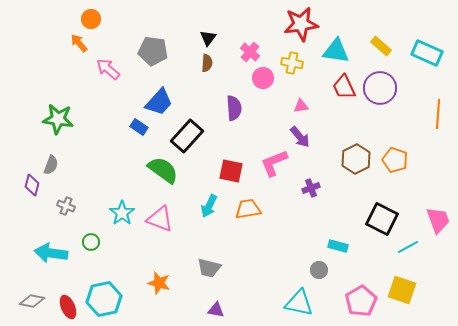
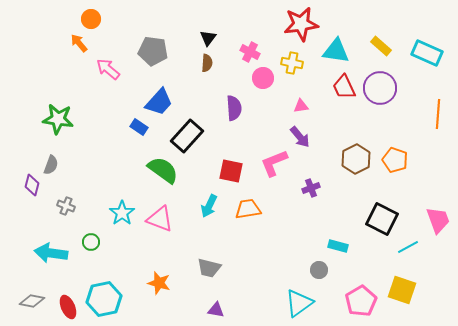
pink cross at (250, 52): rotated 12 degrees counterclockwise
cyan triangle at (299, 303): rotated 48 degrees counterclockwise
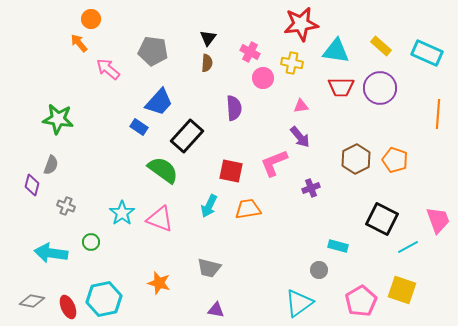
red trapezoid at (344, 87): moved 3 px left; rotated 64 degrees counterclockwise
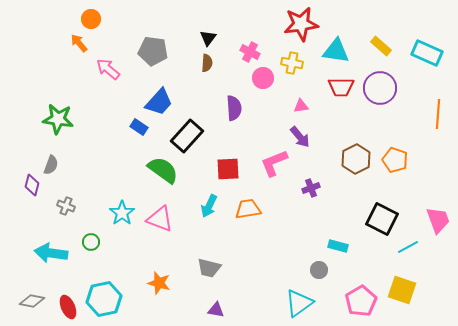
red square at (231, 171): moved 3 px left, 2 px up; rotated 15 degrees counterclockwise
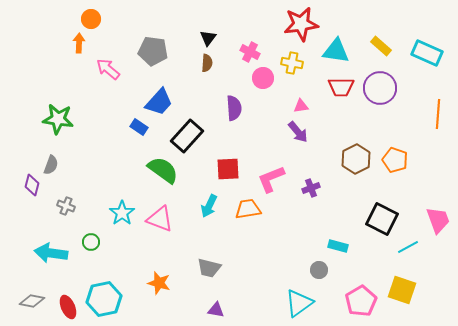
orange arrow at (79, 43): rotated 42 degrees clockwise
purple arrow at (300, 137): moved 2 px left, 5 px up
pink L-shape at (274, 163): moved 3 px left, 16 px down
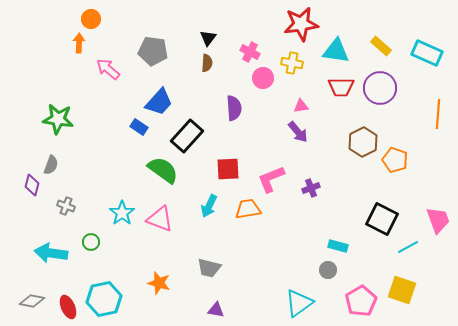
brown hexagon at (356, 159): moved 7 px right, 17 px up
gray circle at (319, 270): moved 9 px right
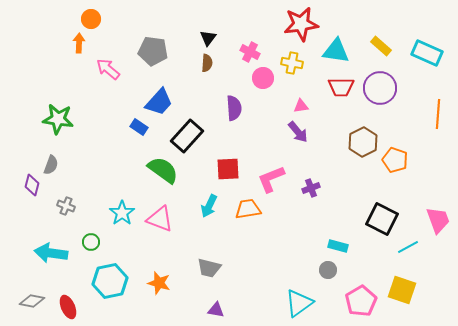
cyan hexagon at (104, 299): moved 6 px right, 18 px up
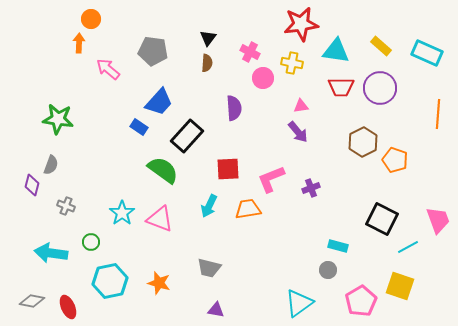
yellow square at (402, 290): moved 2 px left, 4 px up
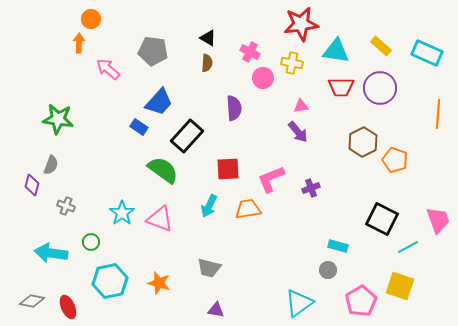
black triangle at (208, 38): rotated 36 degrees counterclockwise
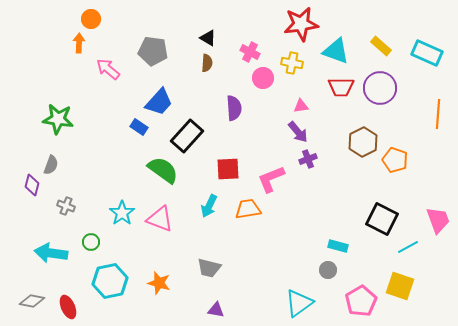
cyan triangle at (336, 51): rotated 12 degrees clockwise
purple cross at (311, 188): moved 3 px left, 29 px up
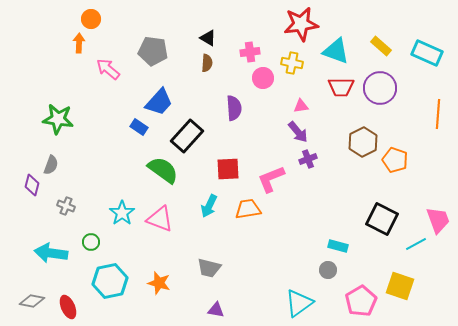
pink cross at (250, 52): rotated 36 degrees counterclockwise
cyan line at (408, 247): moved 8 px right, 3 px up
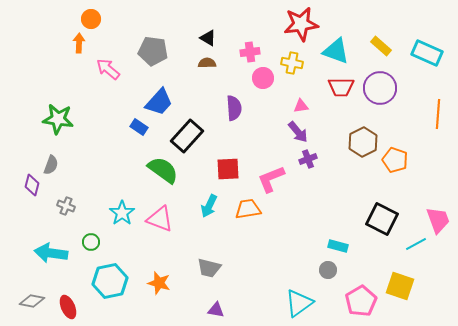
brown semicircle at (207, 63): rotated 96 degrees counterclockwise
